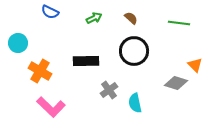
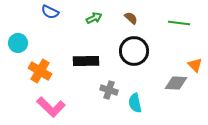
gray diamond: rotated 15 degrees counterclockwise
gray cross: rotated 36 degrees counterclockwise
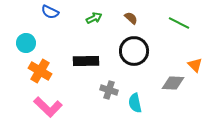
green line: rotated 20 degrees clockwise
cyan circle: moved 8 px right
gray diamond: moved 3 px left
pink L-shape: moved 3 px left
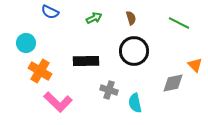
brown semicircle: rotated 32 degrees clockwise
gray diamond: rotated 15 degrees counterclockwise
pink L-shape: moved 10 px right, 5 px up
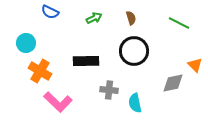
gray cross: rotated 12 degrees counterclockwise
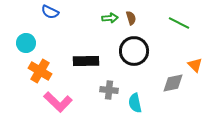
green arrow: moved 16 px right; rotated 21 degrees clockwise
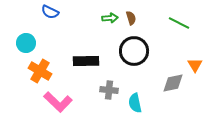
orange triangle: rotated 14 degrees clockwise
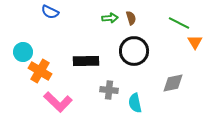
cyan circle: moved 3 px left, 9 px down
orange triangle: moved 23 px up
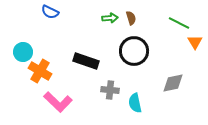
black rectangle: rotated 20 degrees clockwise
gray cross: moved 1 px right
